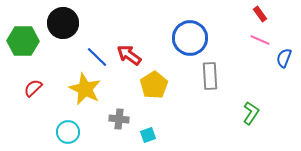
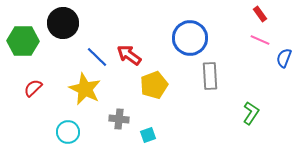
yellow pentagon: rotated 12 degrees clockwise
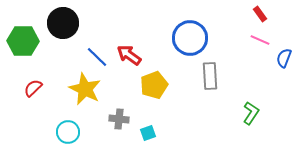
cyan square: moved 2 px up
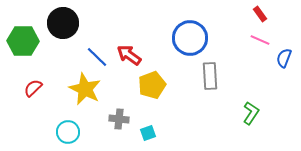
yellow pentagon: moved 2 px left
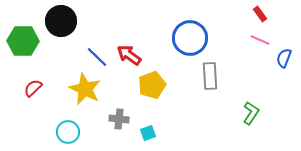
black circle: moved 2 px left, 2 px up
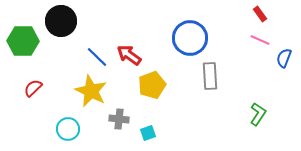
yellow star: moved 6 px right, 2 px down
green L-shape: moved 7 px right, 1 px down
cyan circle: moved 3 px up
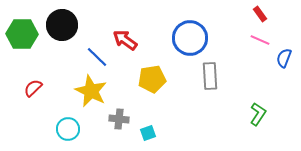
black circle: moved 1 px right, 4 px down
green hexagon: moved 1 px left, 7 px up
red arrow: moved 4 px left, 15 px up
yellow pentagon: moved 6 px up; rotated 12 degrees clockwise
